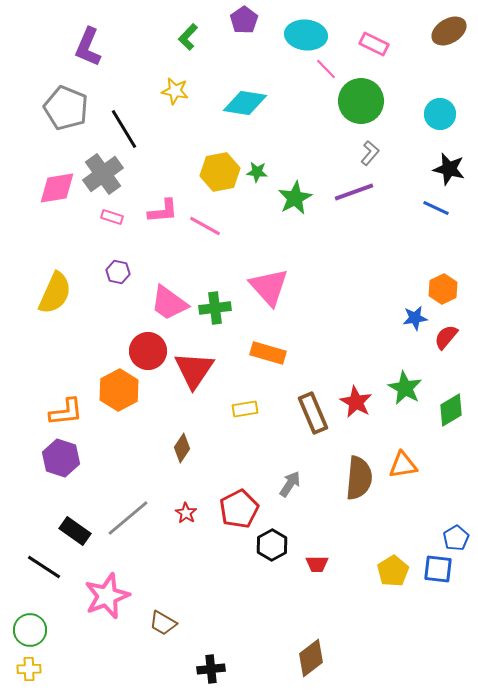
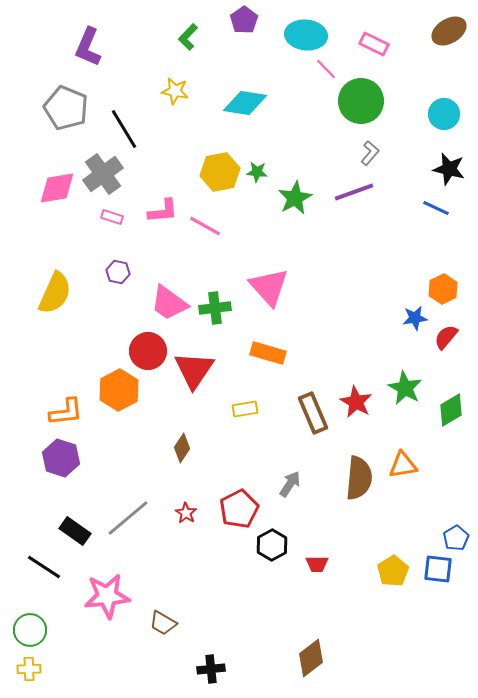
cyan circle at (440, 114): moved 4 px right
pink star at (107, 596): rotated 15 degrees clockwise
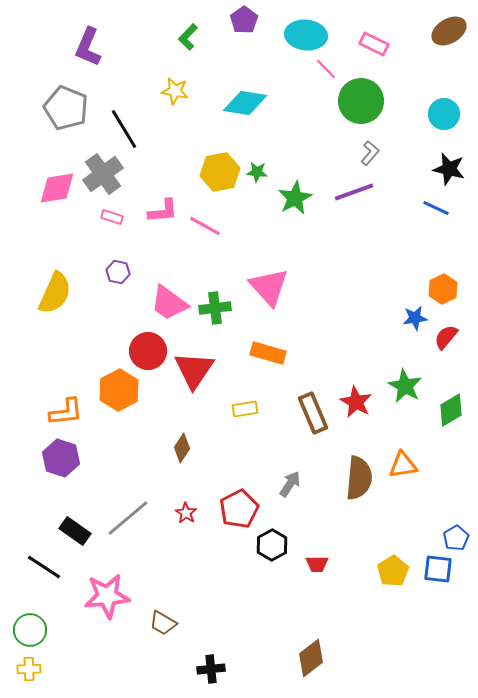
green star at (405, 388): moved 2 px up
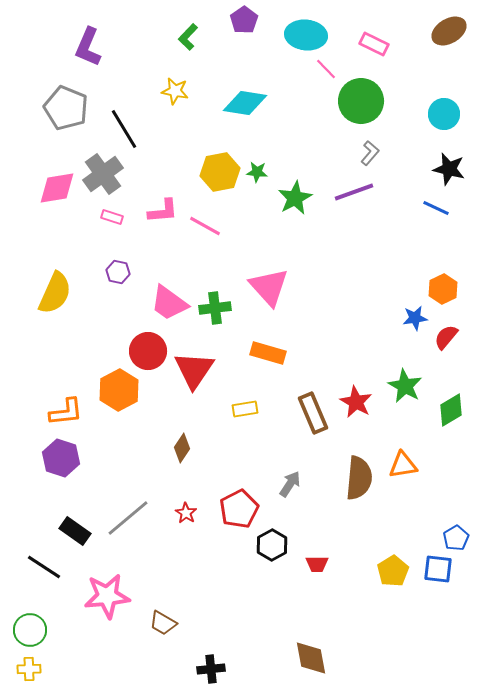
brown diamond at (311, 658): rotated 63 degrees counterclockwise
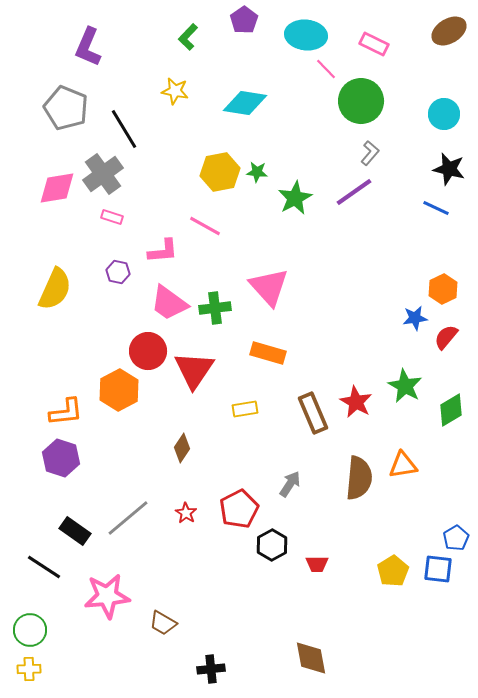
purple line at (354, 192): rotated 15 degrees counterclockwise
pink L-shape at (163, 211): moved 40 px down
yellow semicircle at (55, 293): moved 4 px up
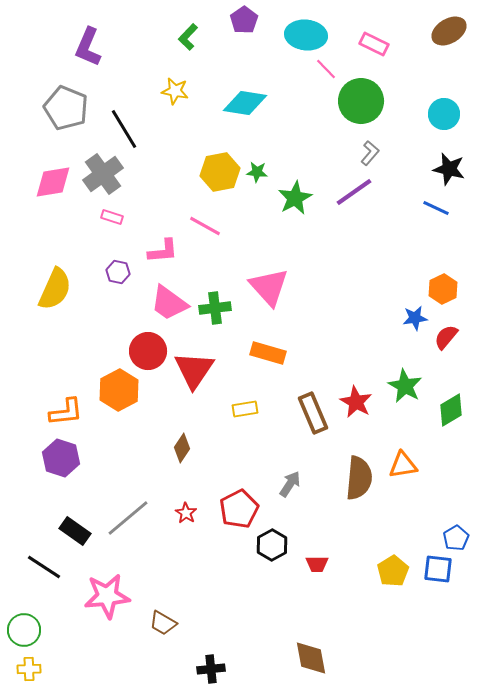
pink diamond at (57, 188): moved 4 px left, 6 px up
green circle at (30, 630): moved 6 px left
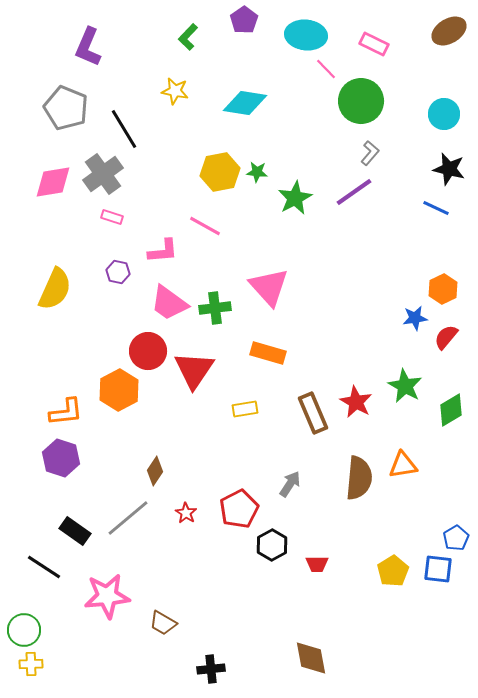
brown diamond at (182, 448): moved 27 px left, 23 px down
yellow cross at (29, 669): moved 2 px right, 5 px up
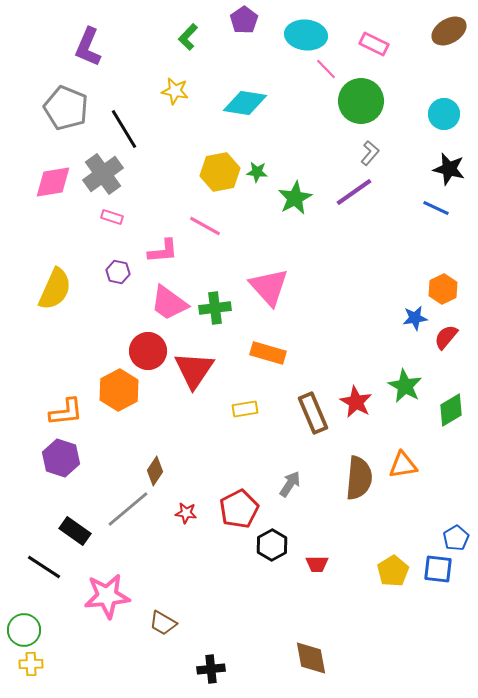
red star at (186, 513): rotated 25 degrees counterclockwise
gray line at (128, 518): moved 9 px up
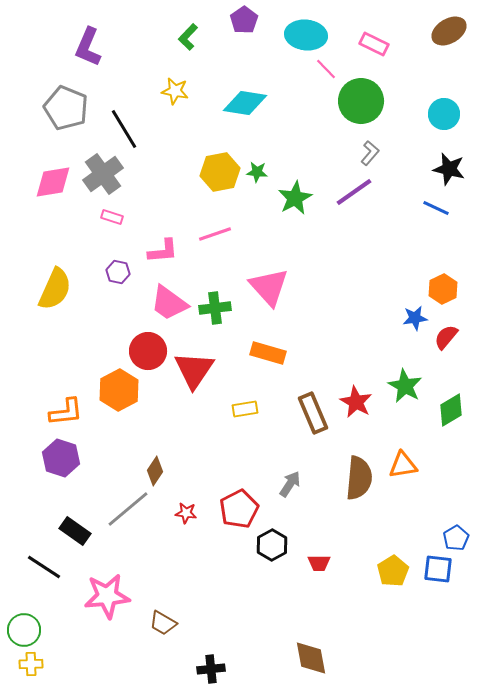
pink line at (205, 226): moved 10 px right, 8 px down; rotated 48 degrees counterclockwise
red trapezoid at (317, 564): moved 2 px right, 1 px up
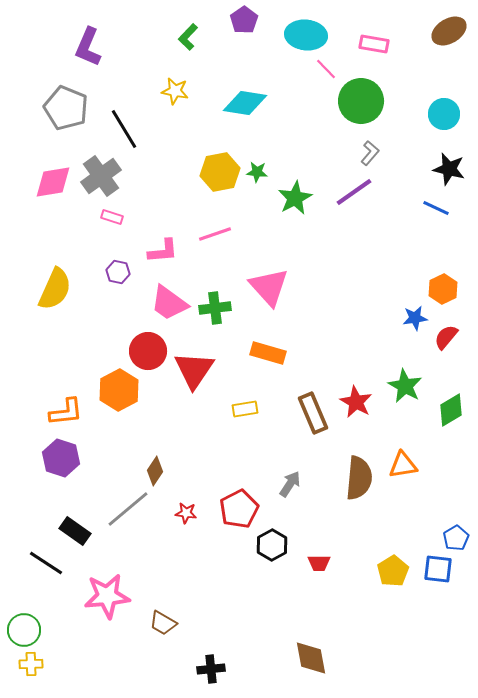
pink rectangle at (374, 44): rotated 16 degrees counterclockwise
gray cross at (103, 174): moved 2 px left, 2 px down
black line at (44, 567): moved 2 px right, 4 px up
